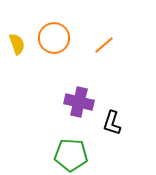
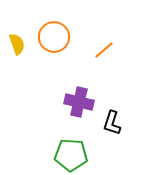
orange circle: moved 1 px up
orange line: moved 5 px down
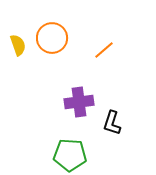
orange circle: moved 2 px left, 1 px down
yellow semicircle: moved 1 px right, 1 px down
purple cross: rotated 20 degrees counterclockwise
green pentagon: moved 1 px left
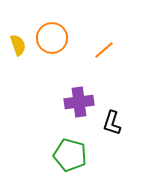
green pentagon: rotated 12 degrees clockwise
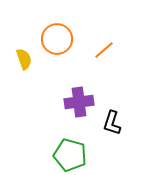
orange circle: moved 5 px right, 1 px down
yellow semicircle: moved 6 px right, 14 px down
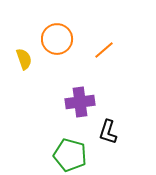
purple cross: moved 1 px right
black L-shape: moved 4 px left, 9 px down
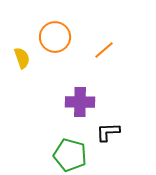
orange circle: moved 2 px left, 2 px up
yellow semicircle: moved 2 px left, 1 px up
purple cross: rotated 8 degrees clockwise
black L-shape: rotated 70 degrees clockwise
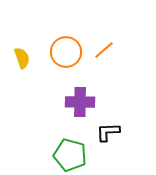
orange circle: moved 11 px right, 15 px down
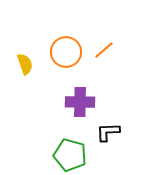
yellow semicircle: moved 3 px right, 6 px down
